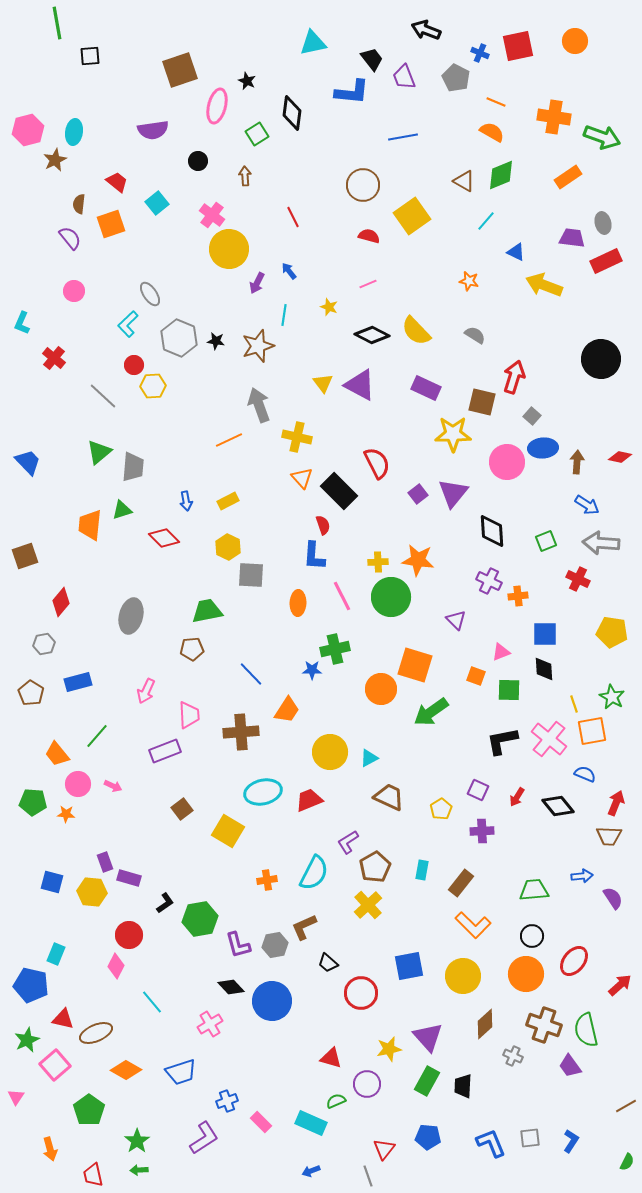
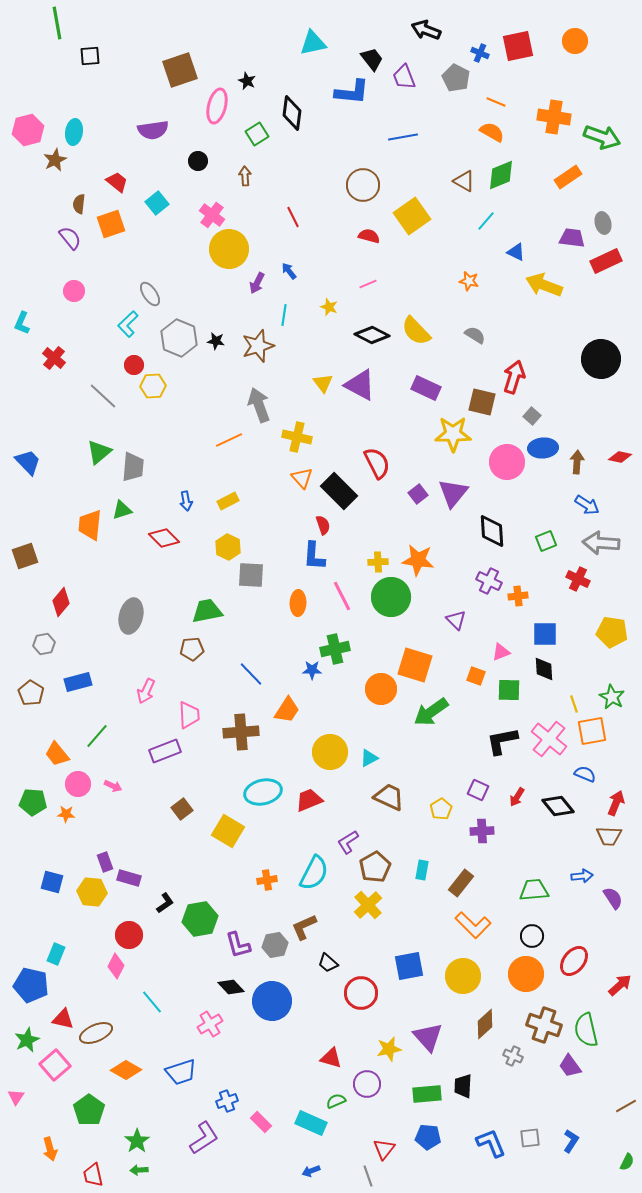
green rectangle at (427, 1081): moved 13 px down; rotated 56 degrees clockwise
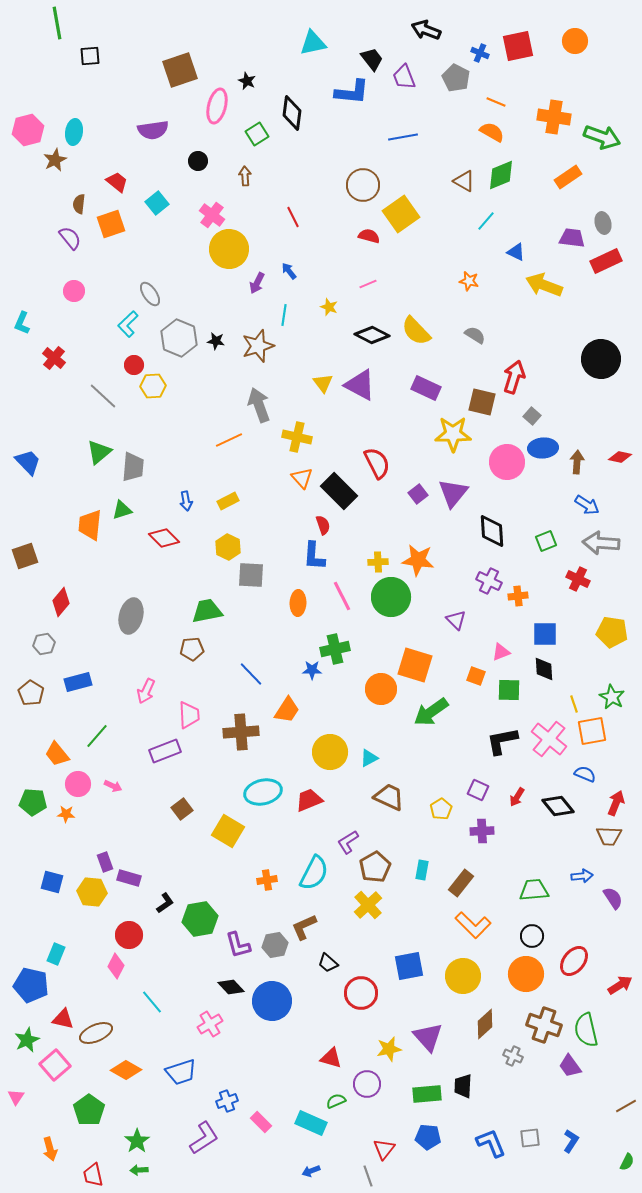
yellow square at (412, 216): moved 11 px left, 2 px up
red arrow at (620, 985): rotated 10 degrees clockwise
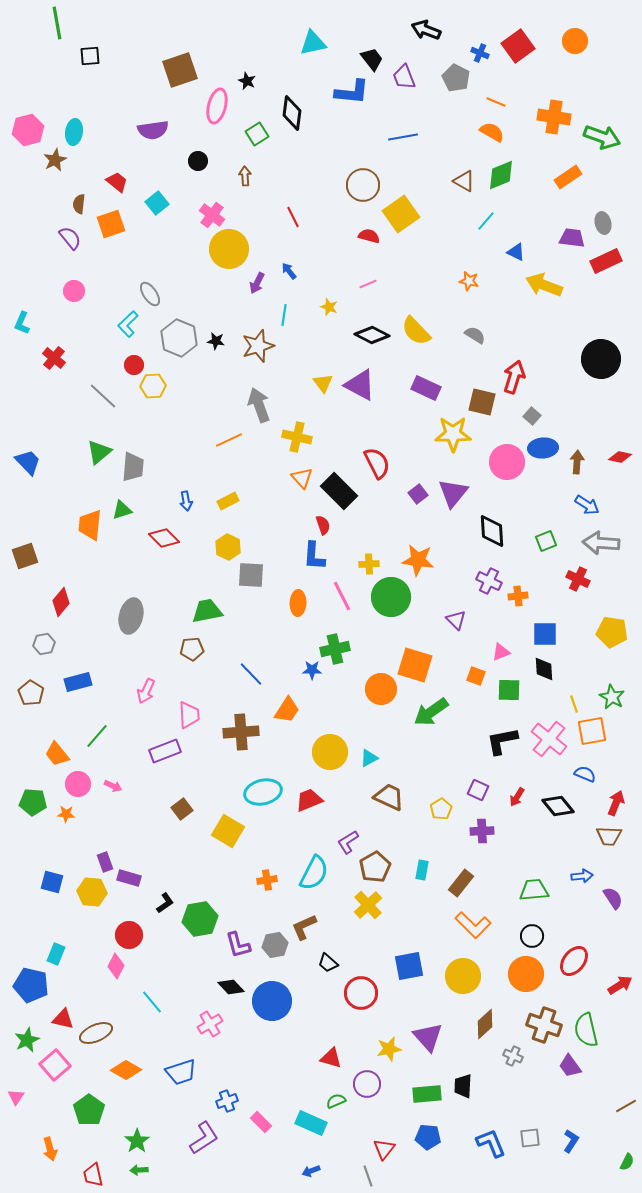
red square at (518, 46): rotated 24 degrees counterclockwise
yellow cross at (378, 562): moved 9 px left, 2 px down
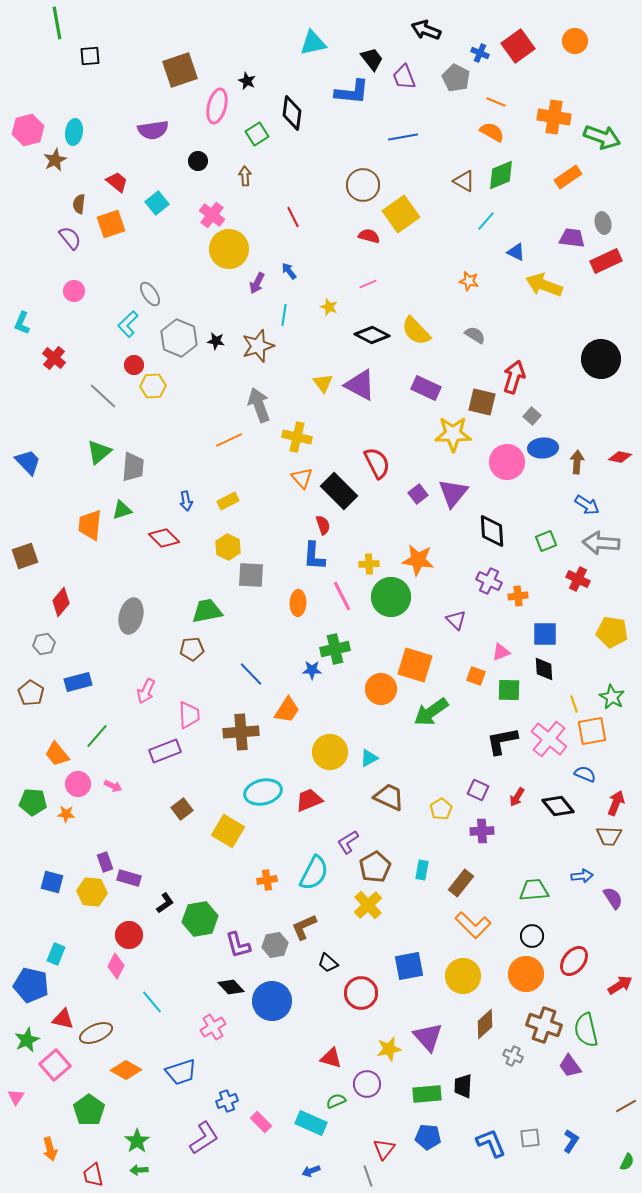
pink cross at (210, 1024): moved 3 px right, 3 px down
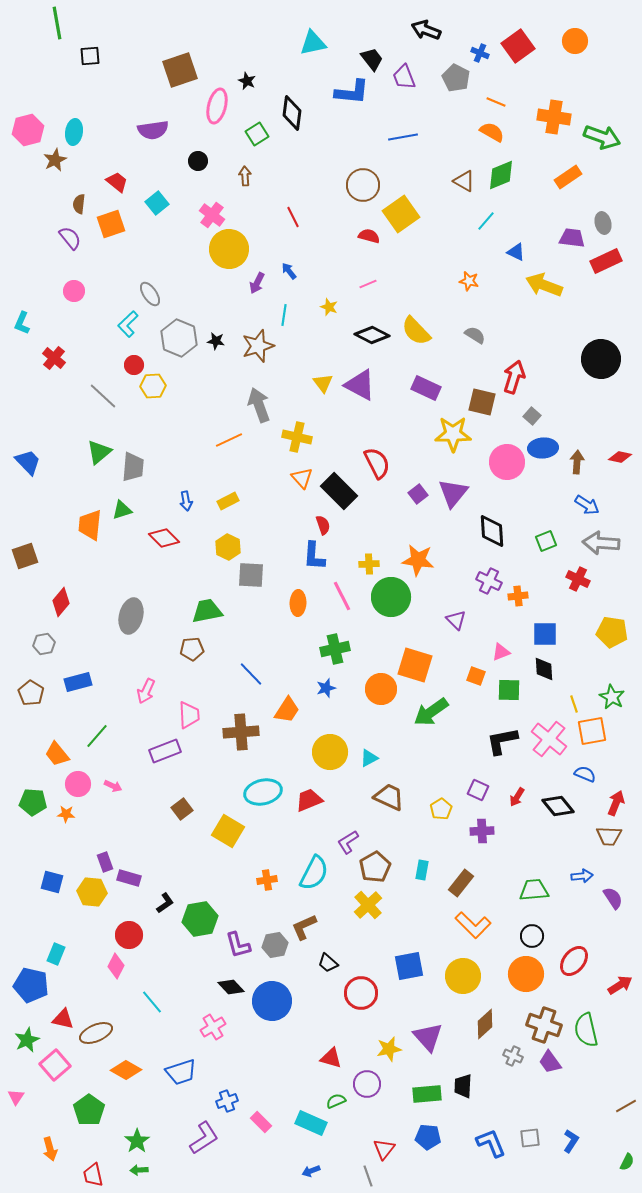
blue star at (312, 670): moved 14 px right, 18 px down; rotated 18 degrees counterclockwise
purple trapezoid at (570, 1066): moved 20 px left, 4 px up
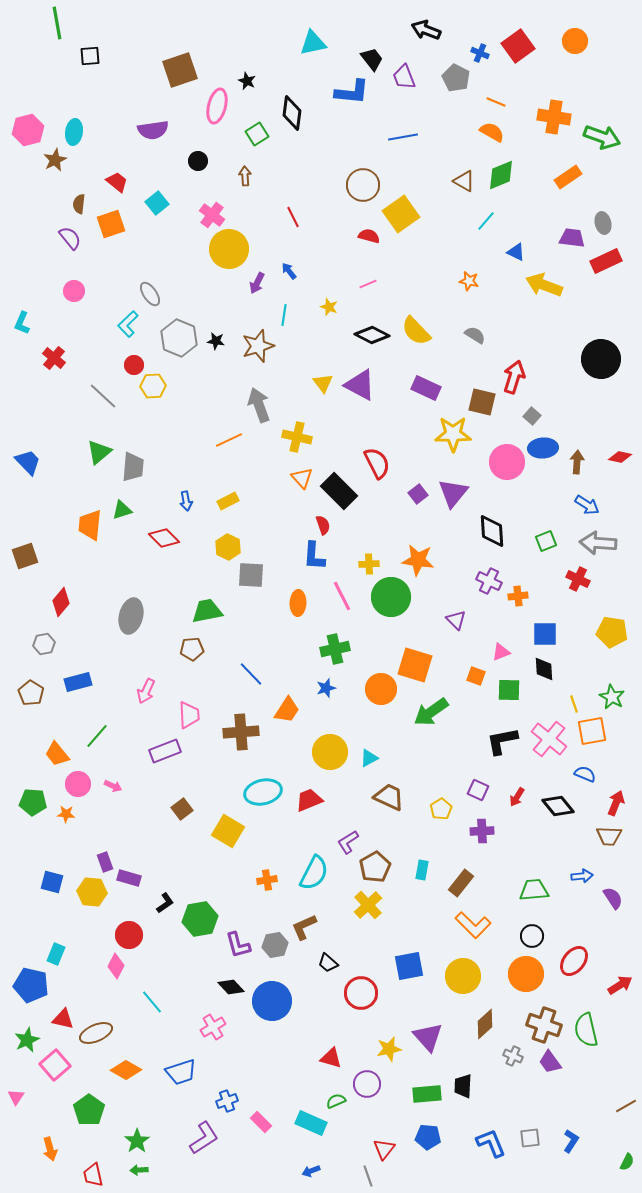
gray arrow at (601, 543): moved 3 px left
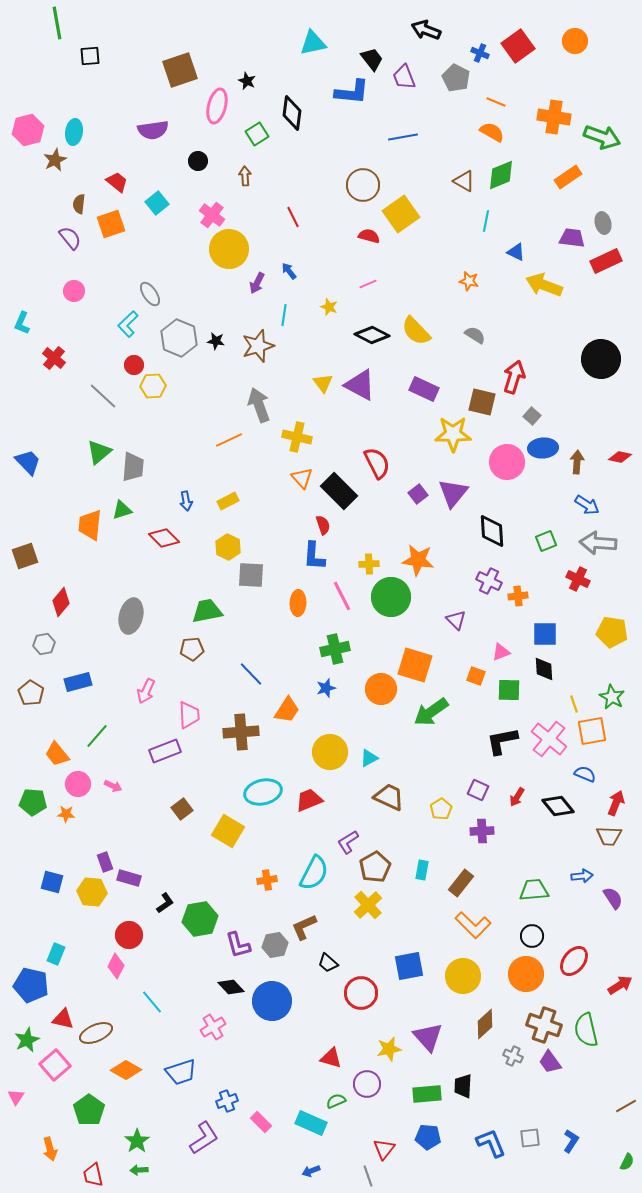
cyan line at (486, 221): rotated 30 degrees counterclockwise
purple rectangle at (426, 388): moved 2 px left, 1 px down
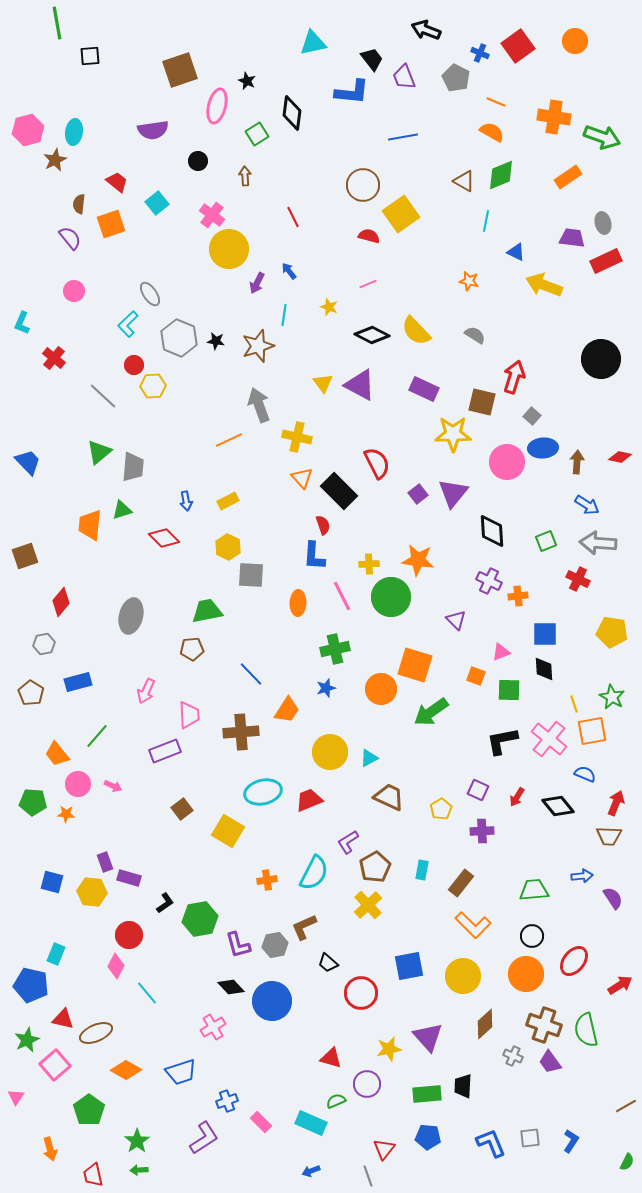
cyan line at (152, 1002): moved 5 px left, 9 px up
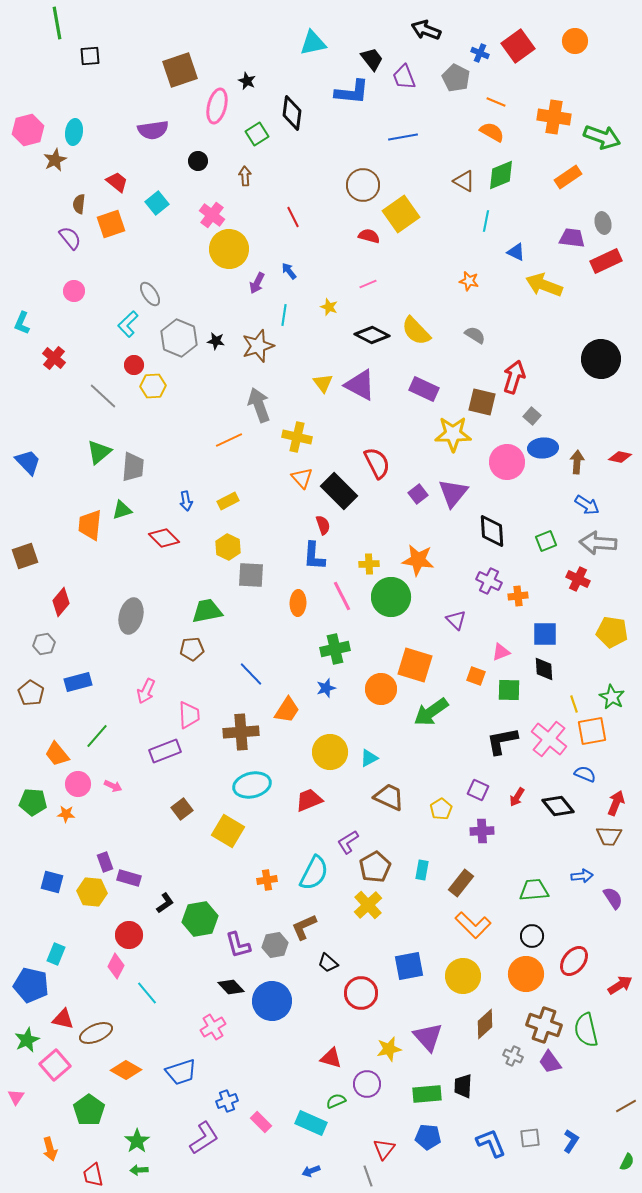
cyan ellipse at (263, 792): moved 11 px left, 7 px up
